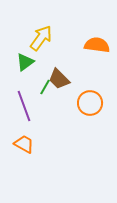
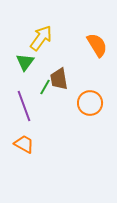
orange semicircle: rotated 50 degrees clockwise
green triangle: rotated 18 degrees counterclockwise
brown trapezoid: rotated 35 degrees clockwise
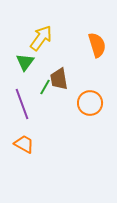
orange semicircle: rotated 15 degrees clockwise
purple line: moved 2 px left, 2 px up
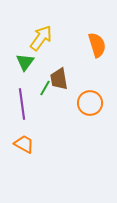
green line: moved 1 px down
purple line: rotated 12 degrees clockwise
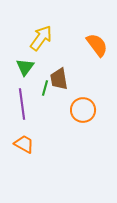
orange semicircle: rotated 20 degrees counterclockwise
green triangle: moved 5 px down
green line: rotated 14 degrees counterclockwise
orange circle: moved 7 px left, 7 px down
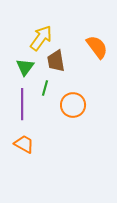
orange semicircle: moved 2 px down
brown trapezoid: moved 3 px left, 18 px up
purple line: rotated 8 degrees clockwise
orange circle: moved 10 px left, 5 px up
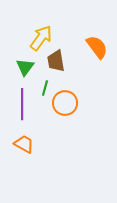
orange circle: moved 8 px left, 2 px up
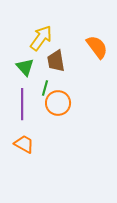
green triangle: rotated 18 degrees counterclockwise
orange circle: moved 7 px left
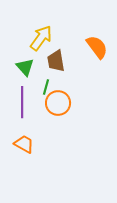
green line: moved 1 px right, 1 px up
purple line: moved 2 px up
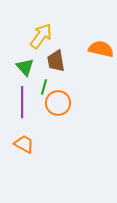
yellow arrow: moved 2 px up
orange semicircle: moved 4 px right, 2 px down; rotated 40 degrees counterclockwise
green line: moved 2 px left
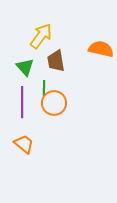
green line: moved 1 px down; rotated 14 degrees counterclockwise
orange circle: moved 4 px left
orange trapezoid: rotated 10 degrees clockwise
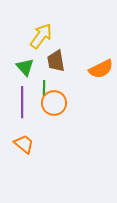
orange semicircle: moved 20 px down; rotated 140 degrees clockwise
